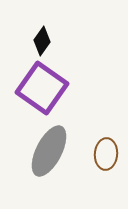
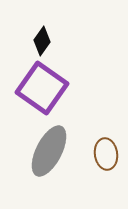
brown ellipse: rotated 12 degrees counterclockwise
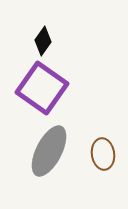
black diamond: moved 1 px right
brown ellipse: moved 3 px left
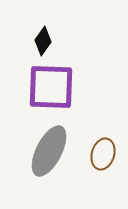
purple square: moved 9 px right, 1 px up; rotated 33 degrees counterclockwise
brown ellipse: rotated 24 degrees clockwise
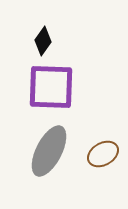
brown ellipse: rotated 44 degrees clockwise
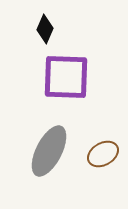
black diamond: moved 2 px right, 12 px up; rotated 12 degrees counterclockwise
purple square: moved 15 px right, 10 px up
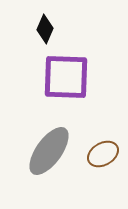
gray ellipse: rotated 9 degrees clockwise
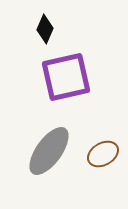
purple square: rotated 15 degrees counterclockwise
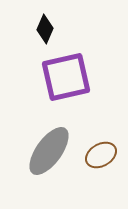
brown ellipse: moved 2 px left, 1 px down
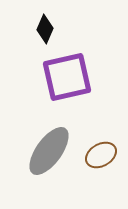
purple square: moved 1 px right
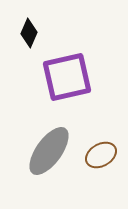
black diamond: moved 16 px left, 4 px down
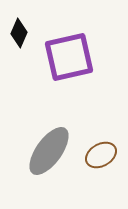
black diamond: moved 10 px left
purple square: moved 2 px right, 20 px up
